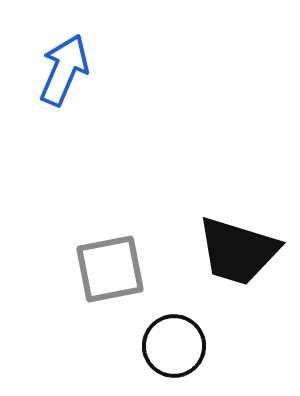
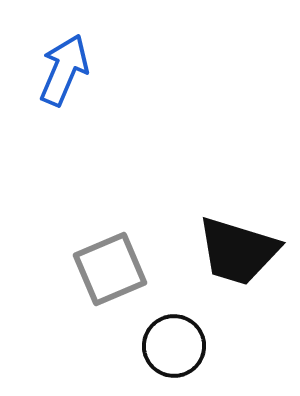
gray square: rotated 12 degrees counterclockwise
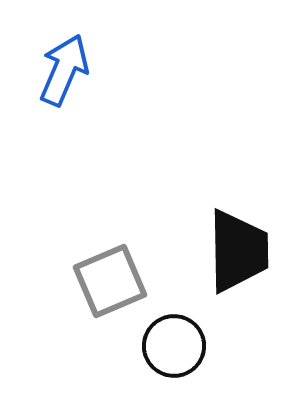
black trapezoid: rotated 108 degrees counterclockwise
gray square: moved 12 px down
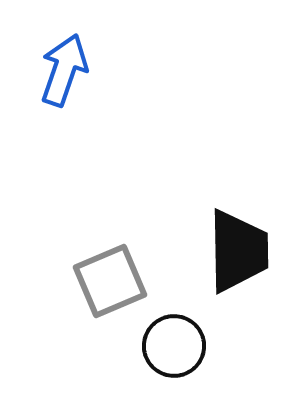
blue arrow: rotated 4 degrees counterclockwise
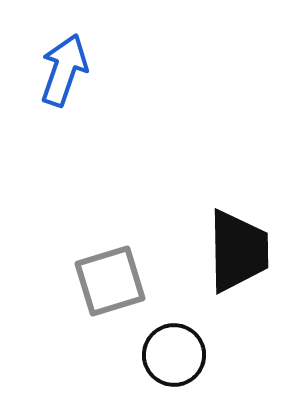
gray square: rotated 6 degrees clockwise
black circle: moved 9 px down
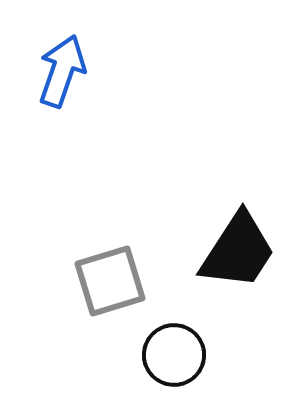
blue arrow: moved 2 px left, 1 px down
black trapezoid: rotated 34 degrees clockwise
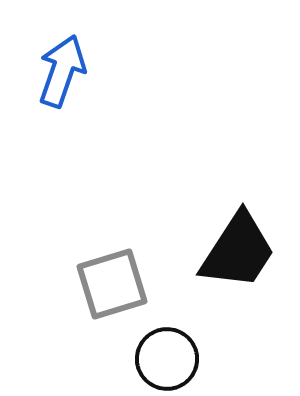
gray square: moved 2 px right, 3 px down
black circle: moved 7 px left, 4 px down
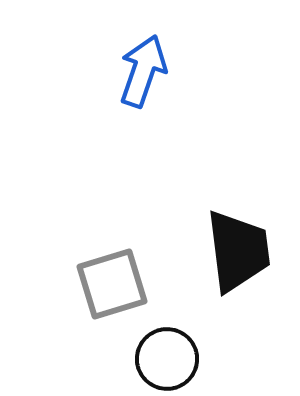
blue arrow: moved 81 px right
black trapezoid: rotated 40 degrees counterclockwise
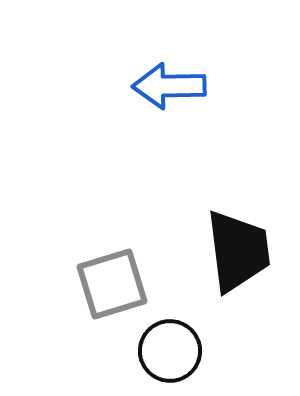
blue arrow: moved 26 px right, 15 px down; rotated 110 degrees counterclockwise
black circle: moved 3 px right, 8 px up
